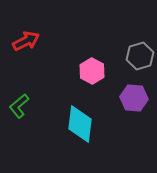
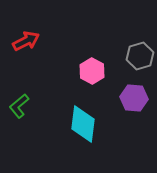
cyan diamond: moved 3 px right
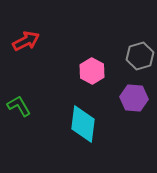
green L-shape: rotated 100 degrees clockwise
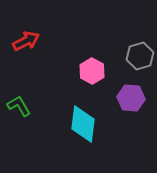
purple hexagon: moved 3 px left
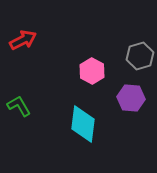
red arrow: moved 3 px left, 1 px up
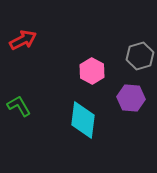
cyan diamond: moved 4 px up
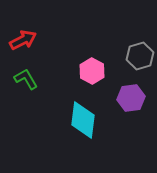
purple hexagon: rotated 12 degrees counterclockwise
green L-shape: moved 7 px right, 27 px up
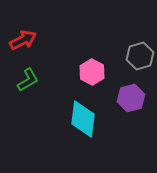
pink hexagon: moved 1 px down
green L-shape: moved 2 px right, 1 px down; rotated 90 degrees clockwise
purple hexagon: rotated 8 degrees counterclockwise
cyan diamond: moved 1 px up
